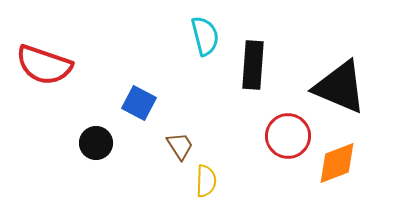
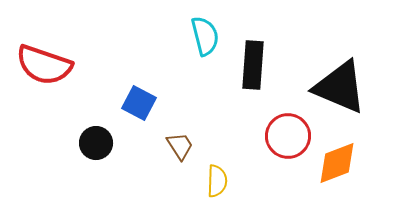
yellow semicircle: moved 11 px right
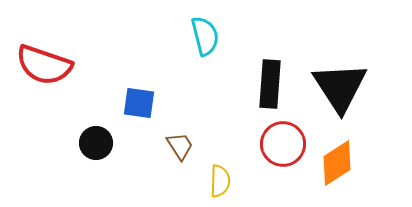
black rectangle: moved 17 px right, 19 px down
black triangle: rotated 34 degrees clockwise
blue square: rotated 20 degrees counterclockwise
red circle: moved 5 px left, 8 px down
orange diamond: rotated 12 degrees counterclockwise
yellow semicircle: moved 3 px right
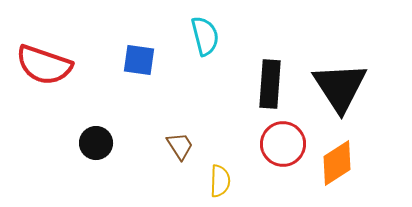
blue square: moved 43 px up
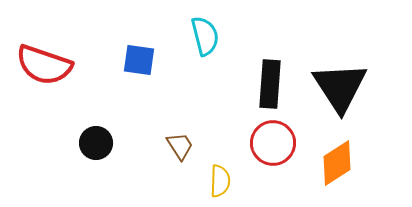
red circle: moved 10 px left, 1 px up
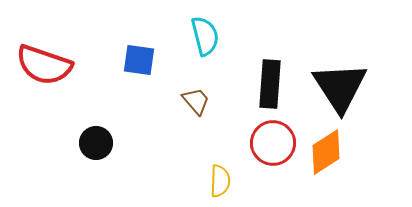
brown trapezoid: moved 16 px right, 45 px up; rotated 8 degrees counterclockwise
orange diamond: moved 11 px left, 11 px up
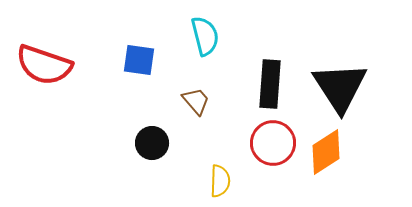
black circle: moved 56 px right
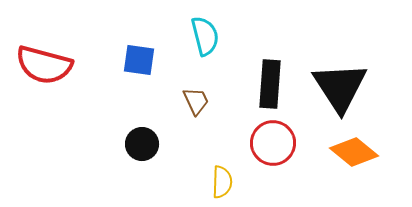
red semicircle: rotated 4 degrees counterclockwise
brown trapezoid: rotated 16 degrees clockwise
black circle: moved 10 px left, 1 px down
orange diamond: moved 28 px right; rotated 72 degrees clockwise
yellow semicircle: moved 2 px right, 1 px down
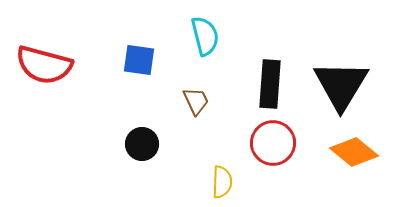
black triangle: moved 1 px right, 2 px up; rotated 4 degrees clockwise
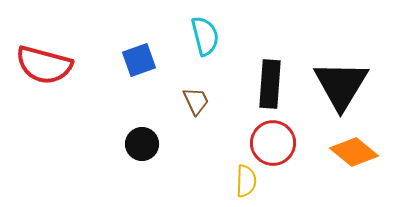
blue square: rotated 28 degrees counterclockwise
yellow semicircle: moved 24 px right, 1 px up
